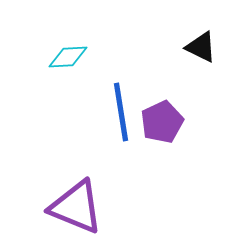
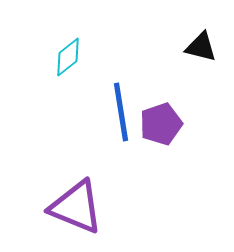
black triangle: rotated 12 degrees counterclockwise
cyan diamond: rotated 36 degrees counterclockwise
purple pentagon: moved 1 px left, 2 px down; rotated 6 degrees clockwise
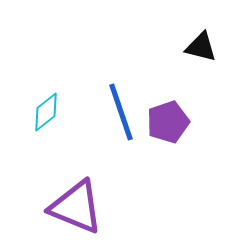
cyan diamond: moved 22 px left, 55 px down
blue line: rotated 10 degrees counterclockwise
purple pentagon: moved 7 px right, 2 px up
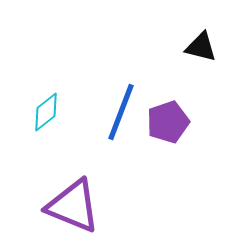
blue line: rotated 40 degrees clockwise
purple triangle: moved 3 px left, 1 px up
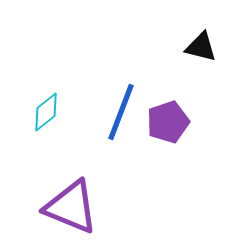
purple triangle: moved 2 px left, 1 px down
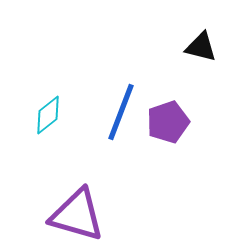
cyan diamond: moved 2 px right, 3 px down
purple triangle: moved 6 px right, 8 px down; rotated 6 degrees counterclockwise
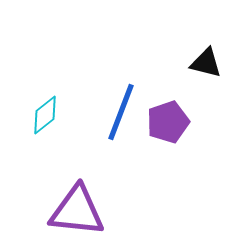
black triangle: moved 5 px right, 16 px down
cyan diamond: moved 3 px left
purple triangle: moved 4 px up; rotated 10 degrees counterclockwise
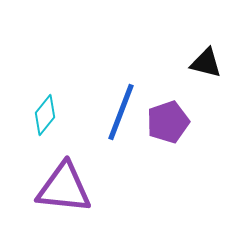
cyan diamond: rotated 12 degrees counterclockwise
purple triangle: moved 13 px left, 23 px up
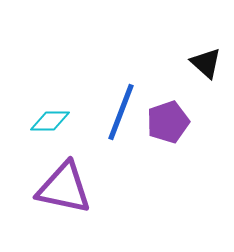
black triangle: rotated 28 degrees clockwise
cyan diamond: moved 5 px right, 6 px down; rotated 51 degrees clockwise
purple triangle: rotated 6 degrees clockwise
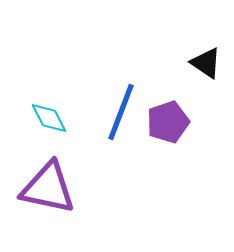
black triangle: rotated 8 degrees counterclockwise
cyan diamond: moved 1 px left, 3 px up; rotated 63 degrees clockwise
purple triangle: moved 16 px left
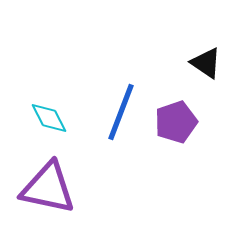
purple pentagon: moved 8 px right
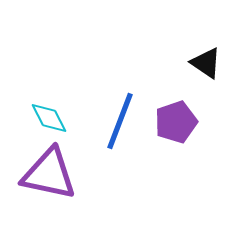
blue line: moved 1 px left, 9 px down
purple triangle: moved 1 px right, 14 px up
